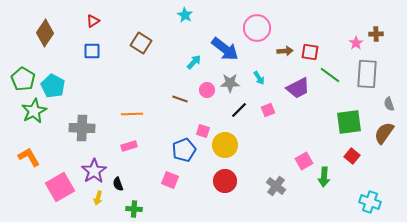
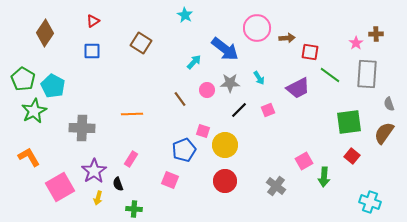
brown arrow at (285, 51): moved 2 px right, 13 px up
brown line at (180, 99): rotated 35 degrees clockwise
pink rectangle at (129, 146): moved 2 px right, 13 px down; rotated 42 degrees counterclockwise
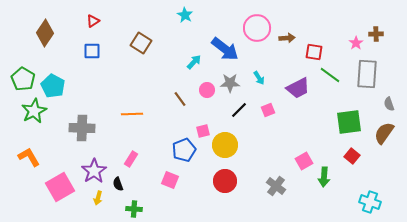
red square at (310, 52): moved 4 px right
pink square at (203, 131): rotated 32 degrees counterclockwise
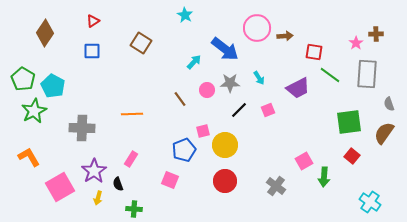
brown arrow at (287, 38): moved 2 px left, 2 px up
cyan cross at (370, 202): rotated 15 degrees clockwise
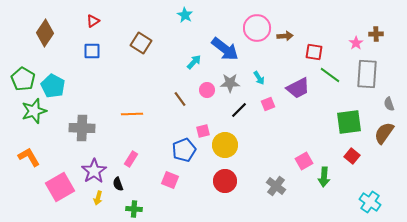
pink square at (268, 110): moved 6 px up
green star at (34, 111): rotated 10 degrees clockwise
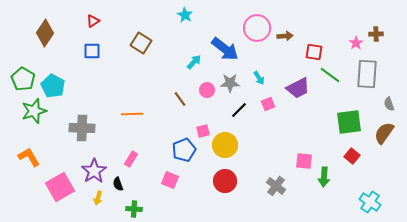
pink square at (304, 161): rotated 36 degrees clockwise
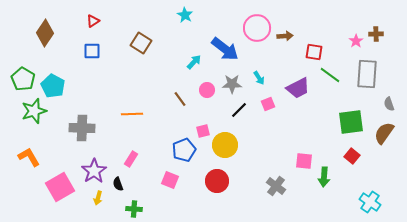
pink star at (356, 43): moved 2 px up
gray star at (230, 83): moved 2 px right, 1 px down
green square at (349, 122): moved 2 px right
red circle at (225, 181): moved 8 px left
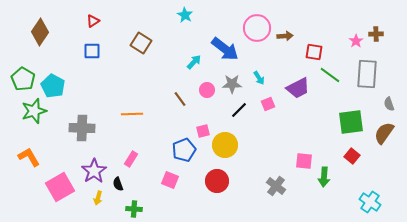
brown diamond at (45, 33): moved 5 px left, 1 px up
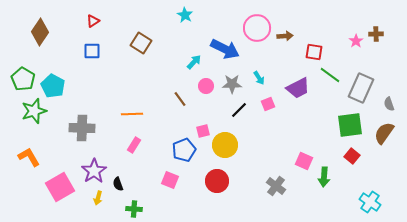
blue arrow at (225, 49): rotated 12 degrees counterclockwise
gray rectangle at (367, 74): moved 6 px left, 14 px down; rotated 20 degrees clockwise
pink circle at (207, 90): moved 1 px left, 4 px up
green square at (351, 122): moved 1 px left, 3 px down
pink rectangle at (131, 159): moved 3 px right, 14 px up
pink square at (304, 161): rotated 18 degrees clockwise
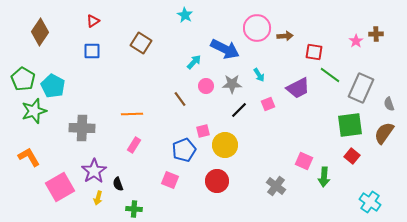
cyan arrow at (259, 78): moved 3 px up
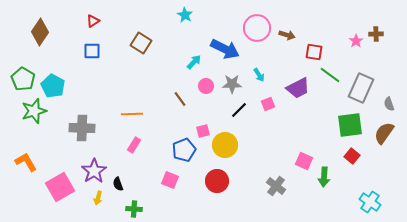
brown arrow at (285, 36): moved 2 px right, 1 px up; rotated 21 degrees clockwise
orange L-shape at (29, 157): moved 3 px left, 5 px down
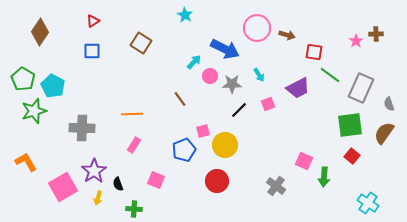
pink circle at (206, 86): moved 4 px right, 10 px up
pink square at (170, 180): moved 14 px left
pink square at (60, 187): moved 3 px right
cyan cross at (370, 202): moved 2 px left, 1 px down
